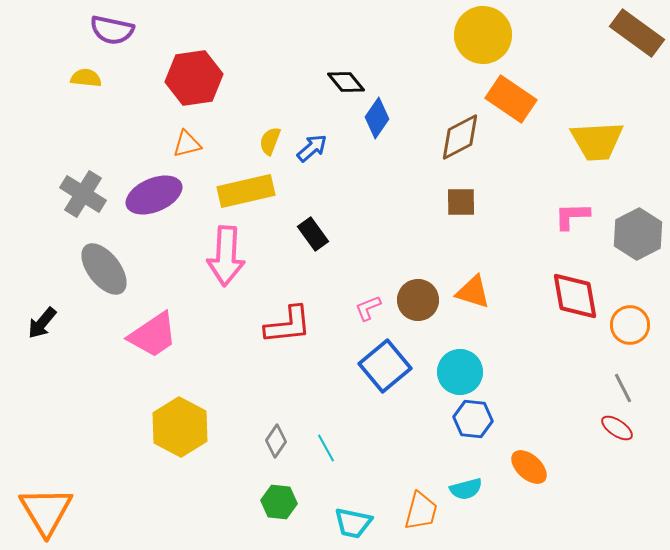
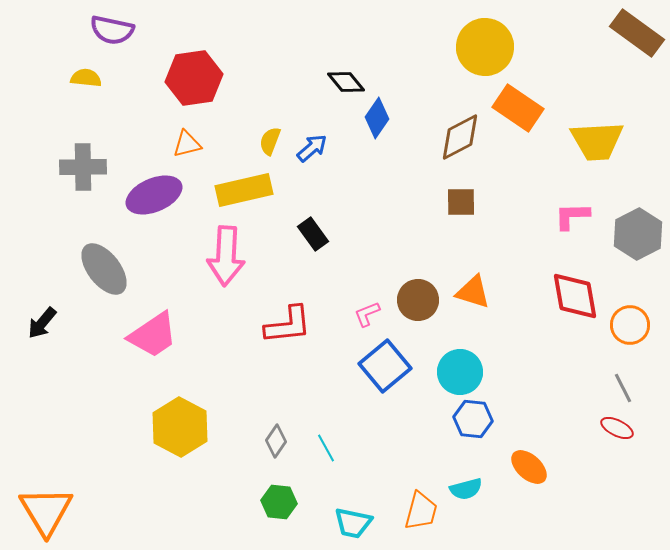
yellow circle at (483, 35): moved 2 px right, 12 px down
orange rectangle at (511, 99): moved 7 px right, 9 px down
yellow rectangle at (246, 191): moved 2 px left, 1 px up
gray cross at (83, 194): moved 27 px up; rotated 33 degrees counterclockwise
pink L-shape at (368, 308): moved 1 px left, 6 px down
red ellipse at (617, 428): rotated 8 degrees counterclockwise
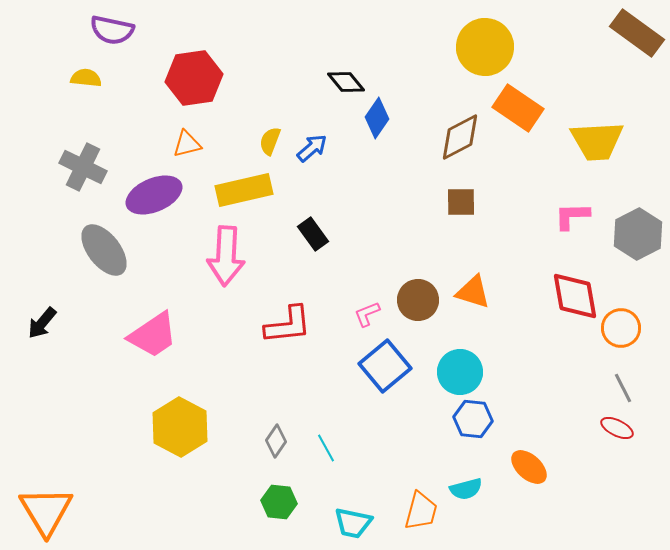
gray cross at (83, 167): rotated 27 degrees clockwise
gray ellipse at (104, 269): moved 19 px up
orange circle at (630, 325): moved 9 px left, 3 px down
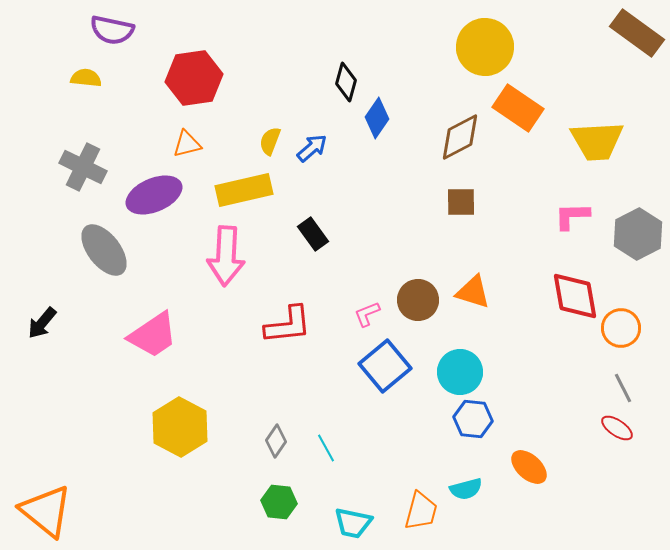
black diamond at (346, 82): rotated 54 degrees clockwise
red ellipse at (617, 428): rotated 8 degrees clockwise
orange triangle at (46, 511): rotated 20 degrees counterclockwise
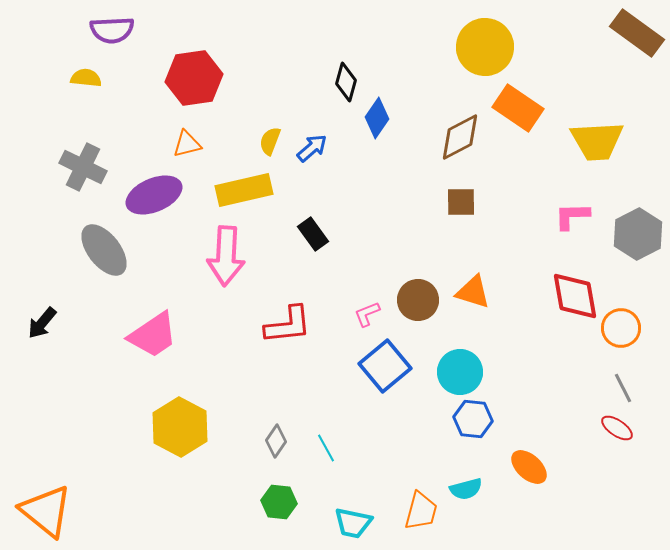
purple semicircle at (112, 30): rotated 15 degrees counterclockwise
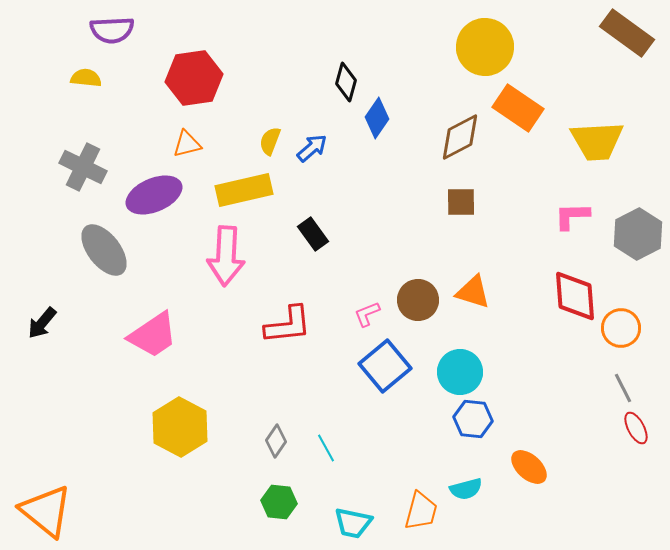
brown rectangle at (637, 33): moved 10 px left
red diamond at (575, 296): rotated 6 degrees clockwise
red ellipse at (617, 428): moved 19 px right; rotated 28 degrees clockwise
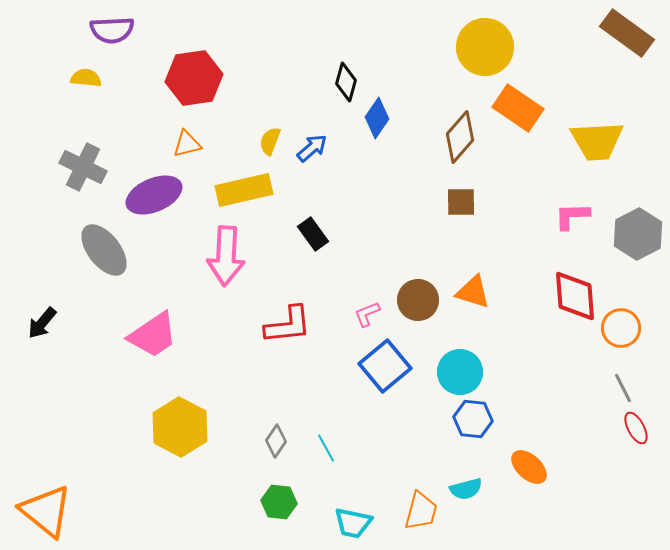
brown diamond at (460, 137): rotated 21 degrees counterclockwise
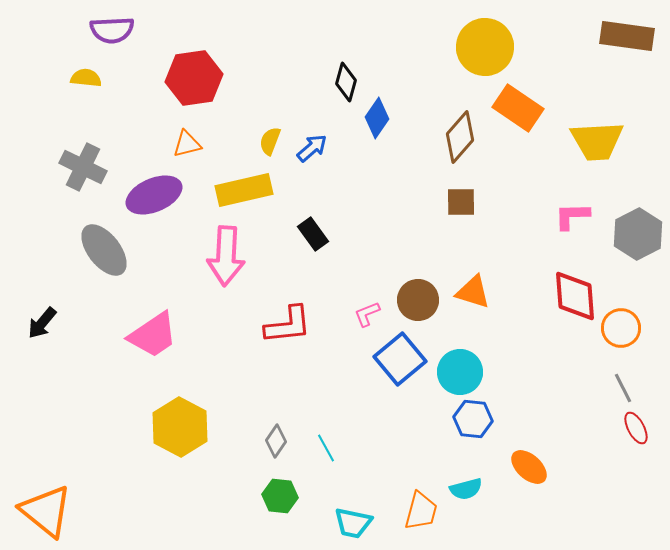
brown rectangle at (627, 33): moved 3 px down; rotated 28 degrees counterclockwise
blue square at (385, 366): moved 15 px right, 7 px up
green hexagon at (279, 502): moved 1 px right, 6 px up
